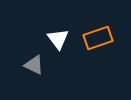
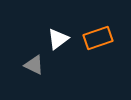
white triangle: rotated 30 degrees clockwise
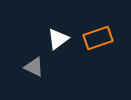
gray triangle: moved 2 px down
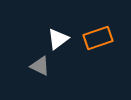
gray triangle: moved 6 px right, 1 px up
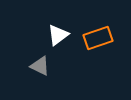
white triangle: moved 4 px up
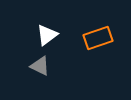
white triangle: moved 11 px left
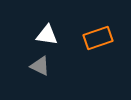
white triangle: rotated 45 degrees clockwise
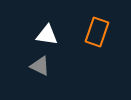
orange rectangle: moved 1 px left, 6 px up; rotated 52 degrees counterclockwise
